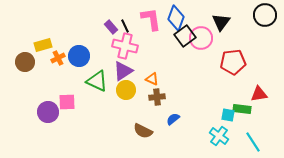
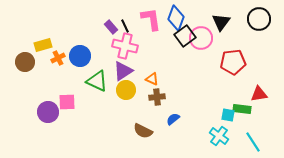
black circle: moved 6 px left, 4 px down
blue circle: moved 1 px right
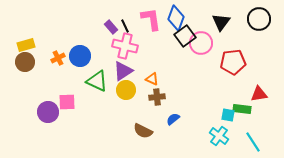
pink circle: moved 5 px down
yellow rectangle: moved 17 px left
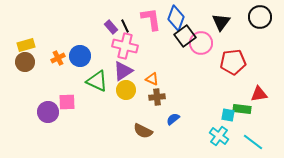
black circle: moved 1 px right, 2 px up
cyan line: rotated 20 degrees counterclockwise
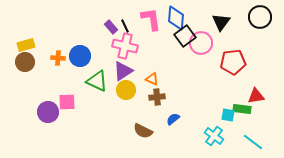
blue diamond: rotated 15 degrees counterclockwise
orange cross: rotated 32 degrees clockwise
red triangle: moved 3 px left, 2 px down
cyan cross: moved 5 px left
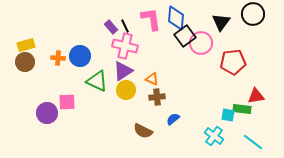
black circle: moved 7 px left, 3 px up
purple circle: moved 1 px left, 1 px down
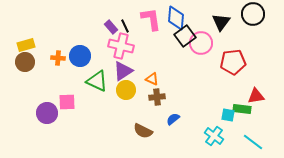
pink cross: moved 4 px left
